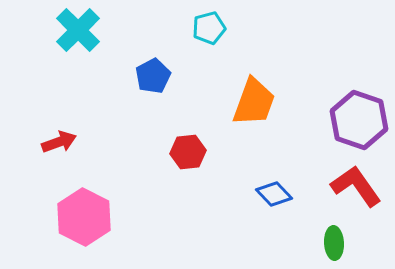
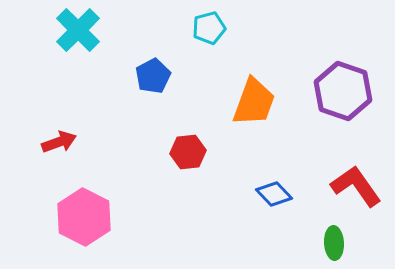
purple hexagon: moved 16 px left, 29 px up
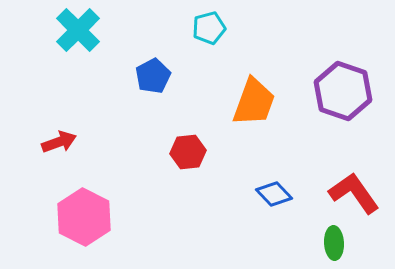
red L-shape: moved 2 px left, 7 px down
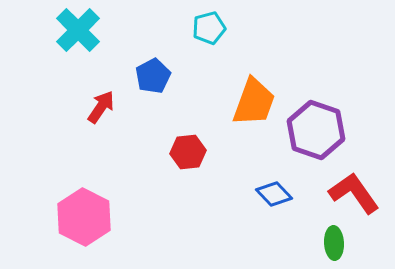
purple hexagon: moved 27 px left, 39 px down
red arrow: moved 42 px right, 35 px up; rotated 36 degrees counterclockwise
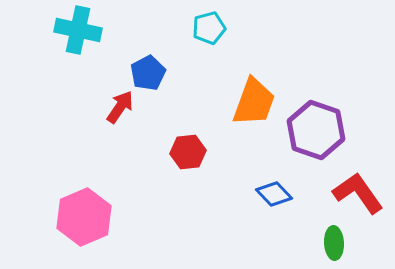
cyan cross: rotated 33 degrees counterclockwise
blue pentagon: moved 5 px left, 3 px up
red arrow: moved 19 px right
red L-shape: moved 4 px right
pink hexagon: rotated 10 degrees clockwise
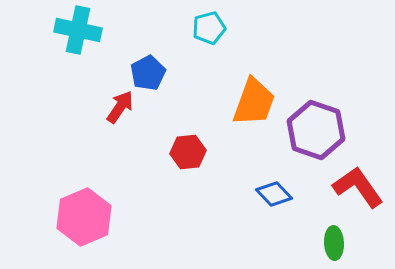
red L-shape: moved 6 px up
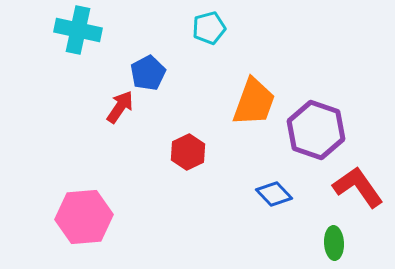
red hexagon: rotated 20 degrees counterclockwise
pink hexagon: rotated 18 degrees clockwise
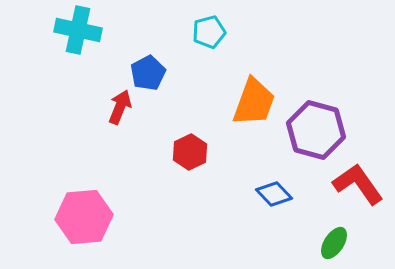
cyan pentagon: moved 4 px down
red arrow: rotated 12 degrees counterclockwise
purple hexagon: rotated 4 degrees counterclockwise
red hexagon: moved 2 px right
red L-shape: moved 3 px up
green ellipse: rotated 36 degrees clockwise
